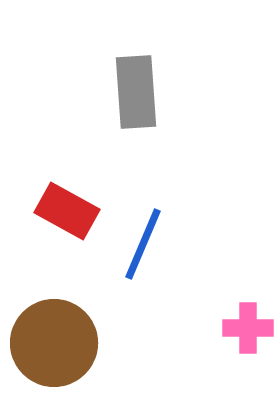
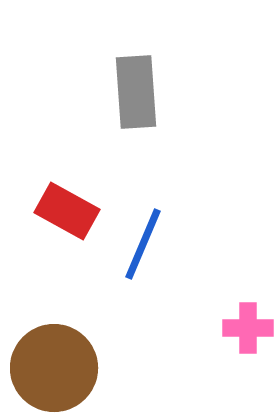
brown circle: moved 25 px down
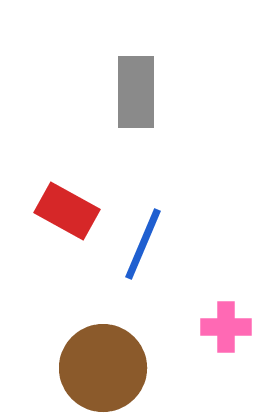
gray rectangle: rotated 4 degrees clockwise
pink cross: moved 22 px left, 1 px up
brown circle: moved 49 px right
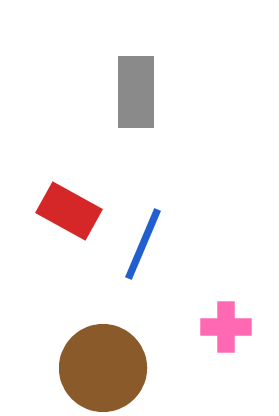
red rectangle: moved 2 px right
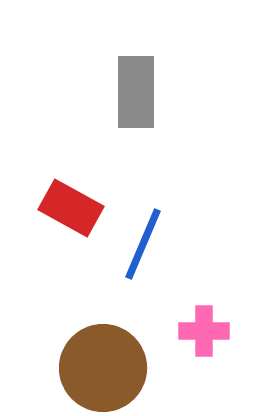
red rectangle: moved 2 px right, 3 px up
pink cross: moved 22 px left, 4 px down
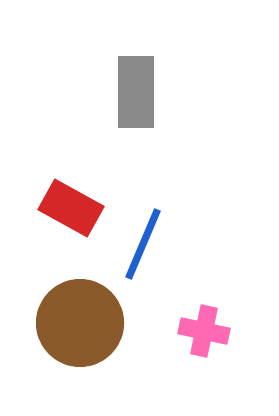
pink cross: rotated 12 degrees clockwise
brown circle: moved 23 px left, 45 px up
